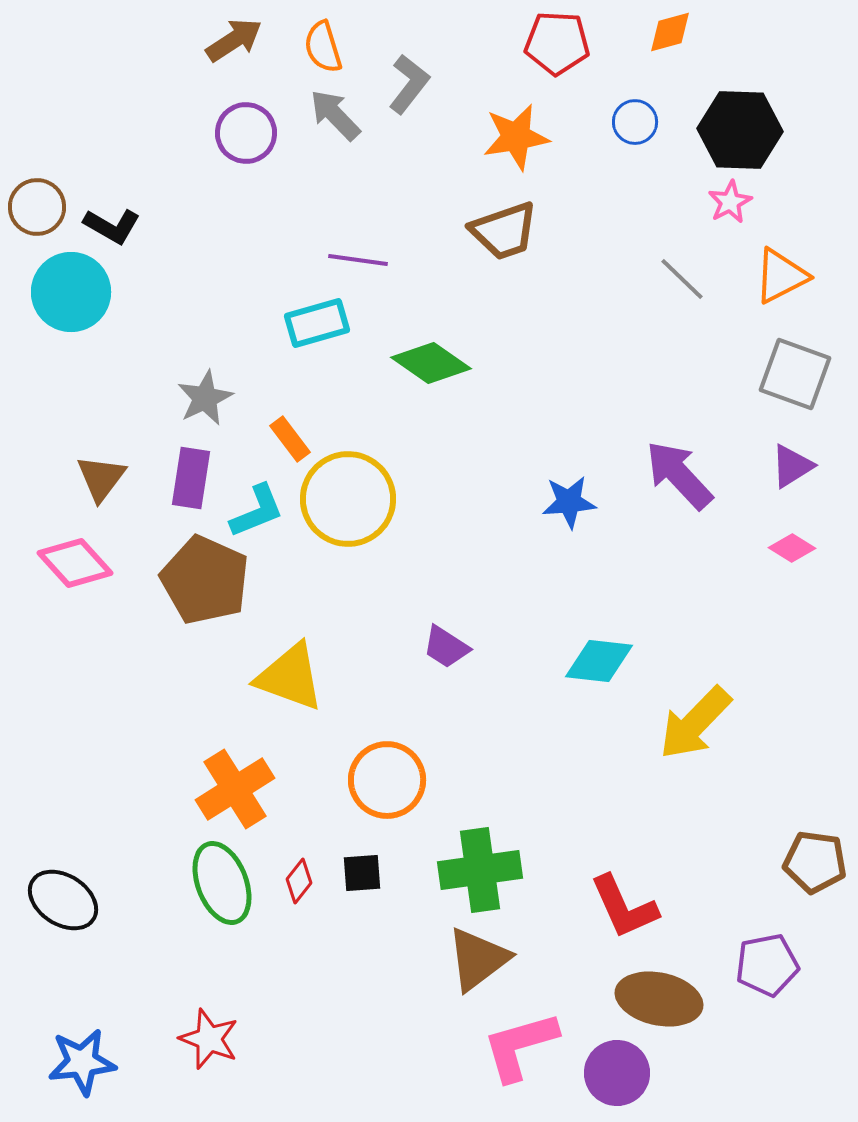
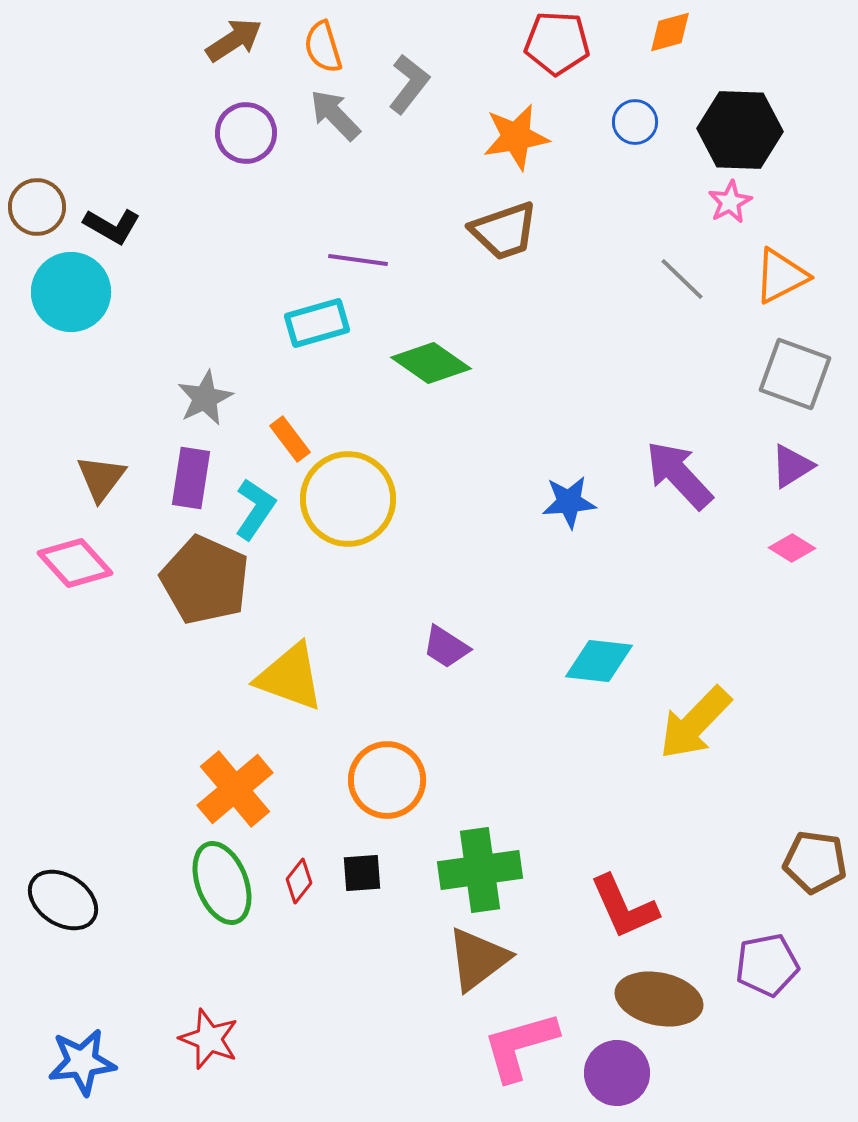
cyan L-shape at (257, 511): moved 2 px left, 2 px up; rotated 34 degrees counterclockwise
orange cross at (235, 789): rotated 8 degrees counterclockwise
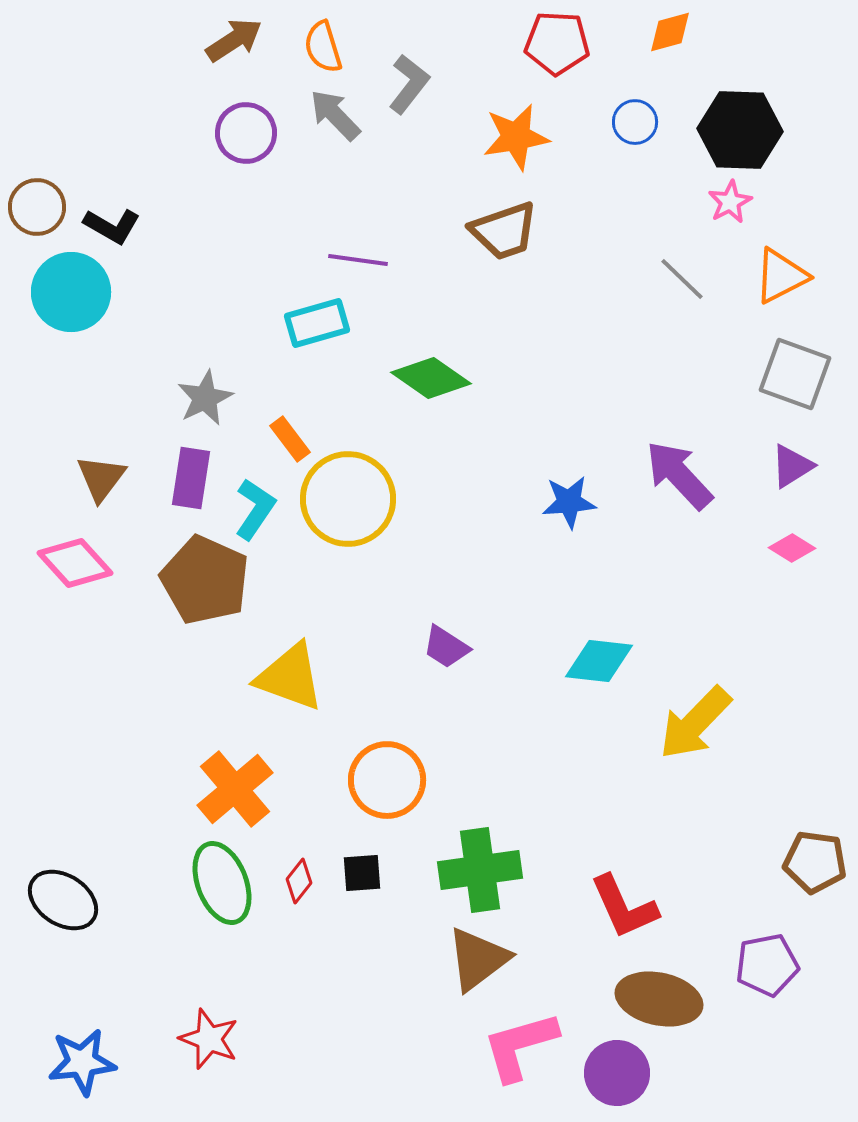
green diamond at (431, 363): moved 15 px down
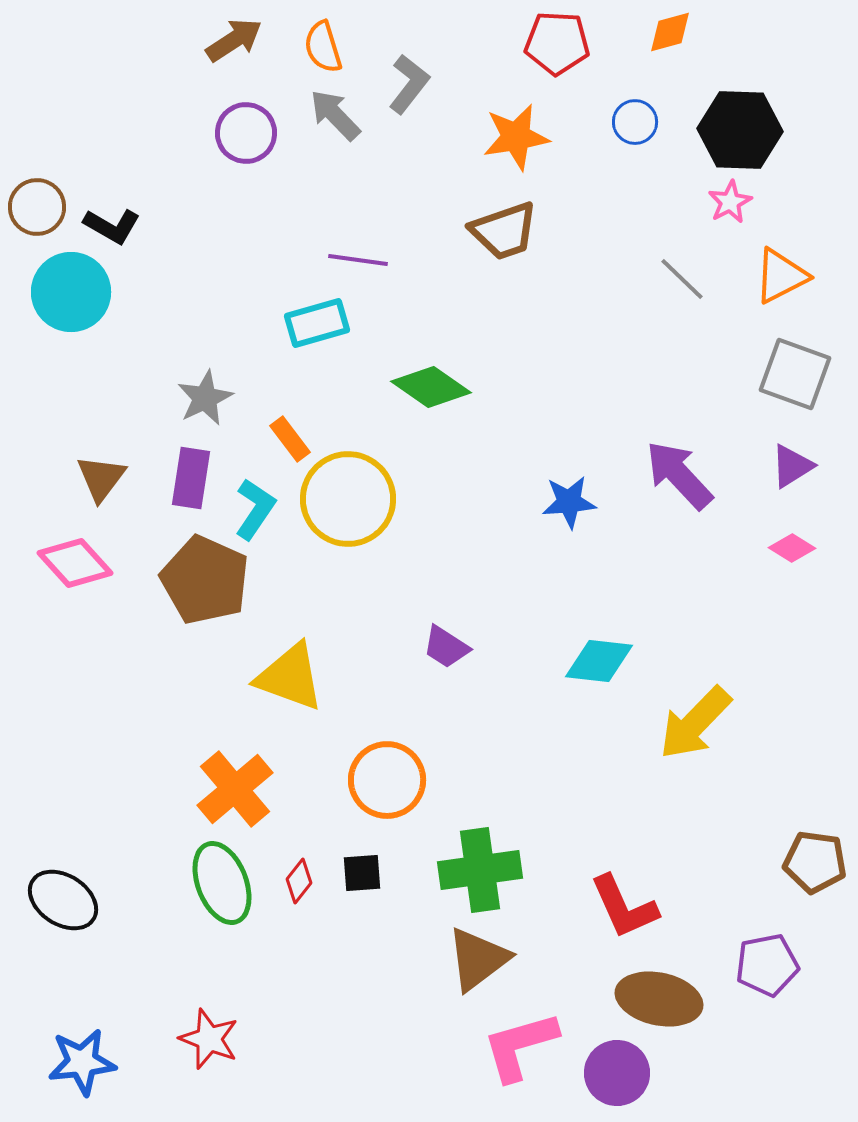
green diamond at (431, 378): moved 9 px down
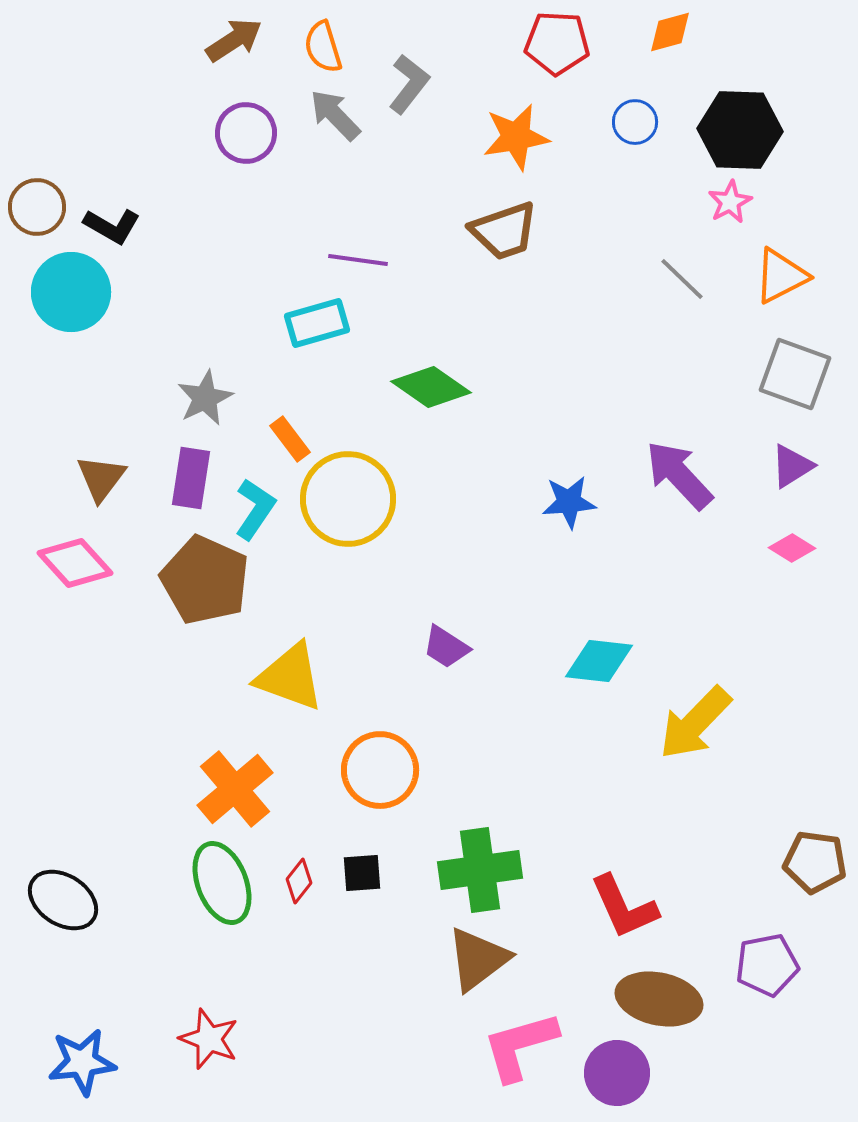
orange circle at (387, 780): moved 7 px left, 10 px up
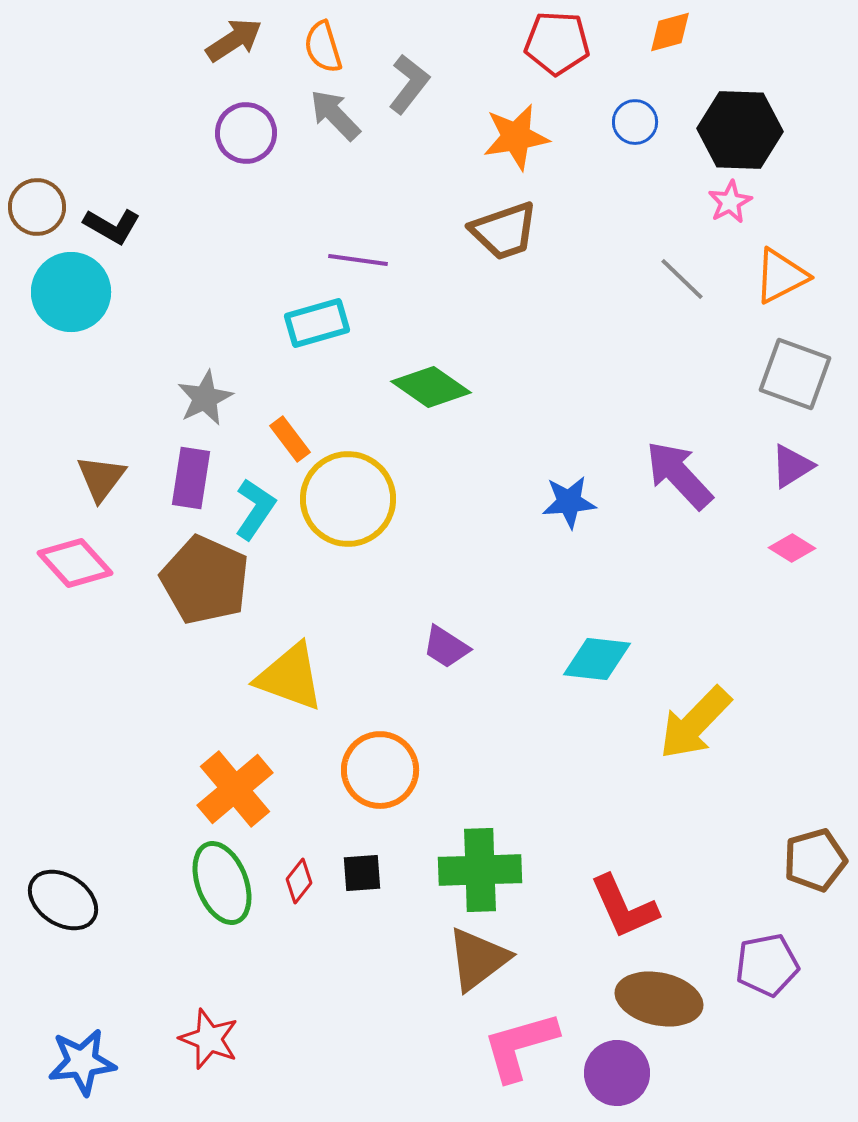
cyan diamond at (599, 661): moved 2 px left, 2 px up
brown pentagon at (815, 862): moved 2 px up; rotated 24 degrees counterclockwise
green cross at (480, 870): rotated 6 degrees clockwise
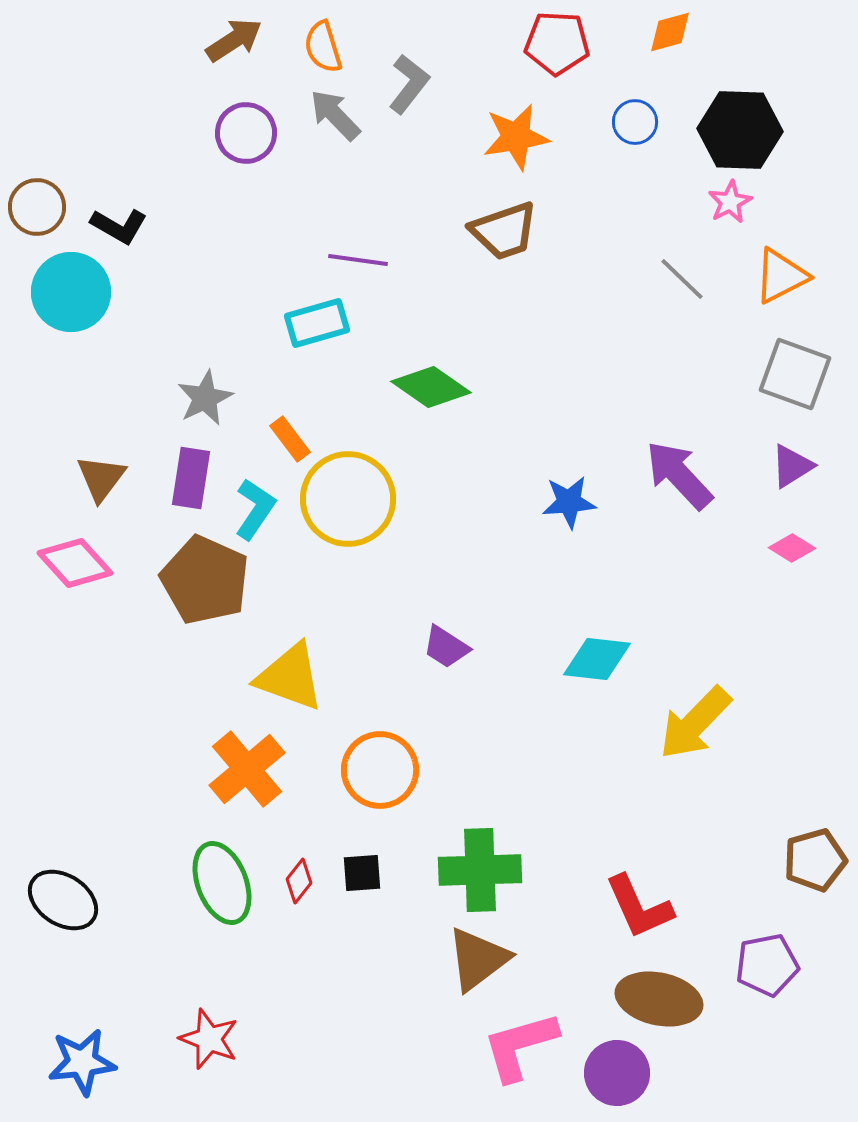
black L-shape at (112, 226): moved 7 px right
orange cross at (235, 789): moved 12 px right, 20 px up
red L-shape at (624, 907): moved 15 px right
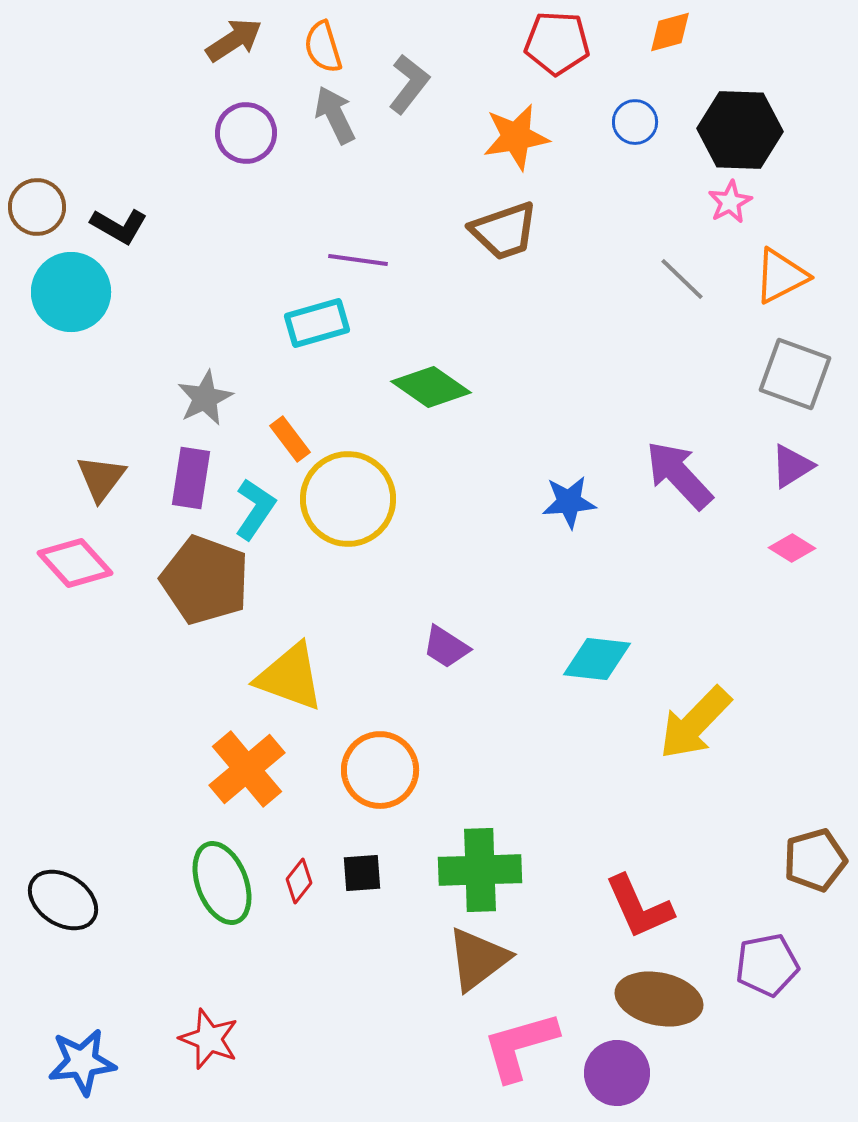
gray arrow at (335, 115): rotated 18 degrees clockwise
brown pentagon at (205, 580): rotated 4 degrees counterclockwise
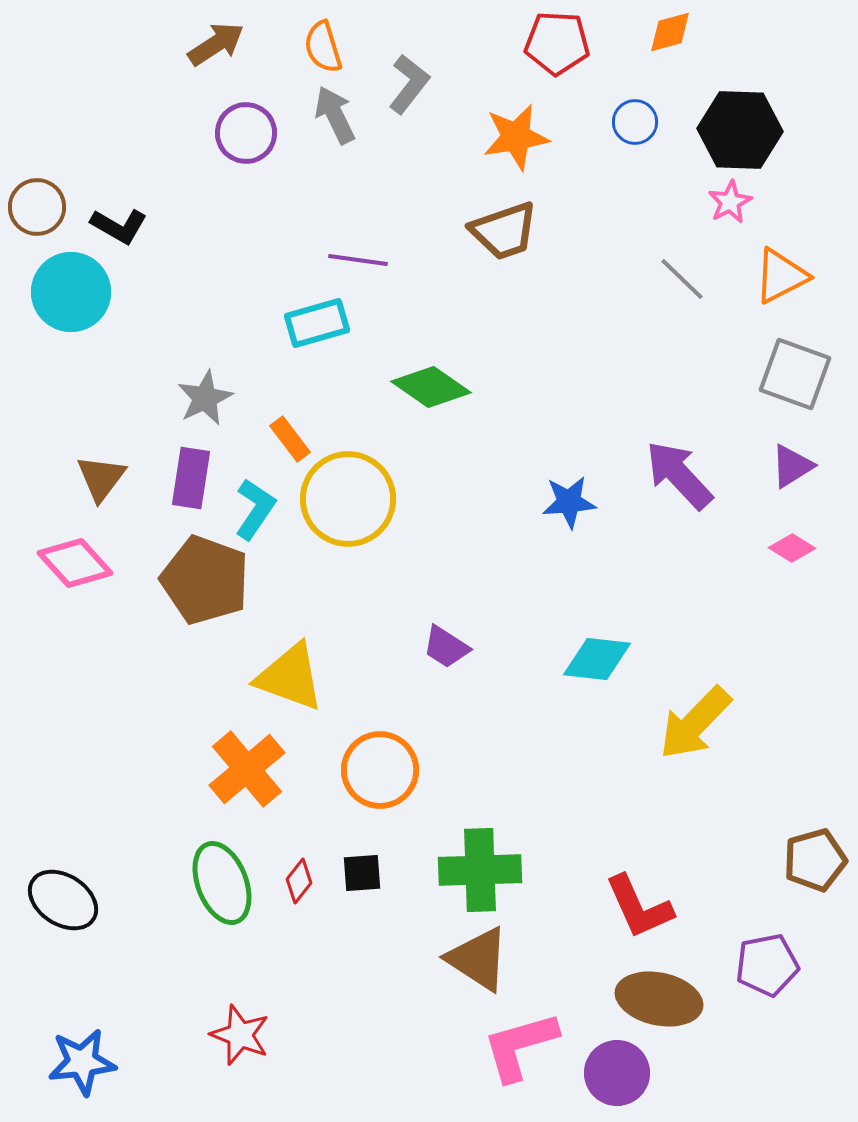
brown arrow at (234, 40): moved 18 px left, 4 px down
brown triangle at (478, 959): rotated 50 degrees counterclockwise
red star at (209, 1039): moved 31 px right, 4 px up
